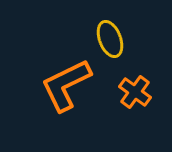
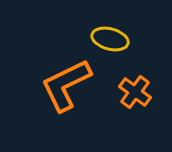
yellow ellipse: rotated 54 degrees counterclockwise
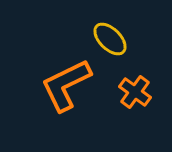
yellow ellipse: rotated 30 degrees clockwise
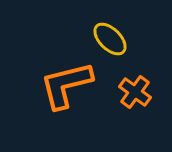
orange L-shape: rotated 12 degrees clockwise
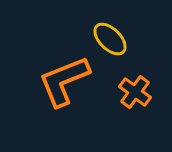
orange L-shape: moved 2 px left, 4 px up; rotated 8 degrees counterclockwise
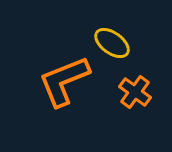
yellow ellipse: moved 2 px right, 4 px down; rotated 9 degrees counterclockwise
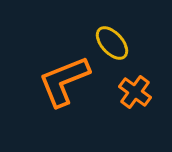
yellow ellipse: rotated 12 degrees clockwise
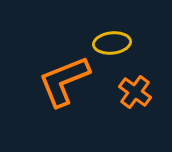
yellow ellipse: rotated 54 degrees counterclockwise
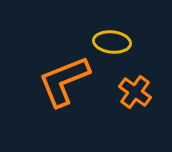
yellow ellipse: moved 1 px up; rotated 12 degrees clockwise
